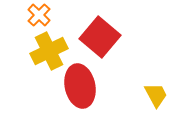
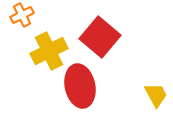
orange cross: moved 17 px left; rotated 20 degrees clockwise
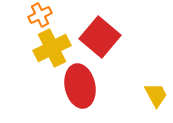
orange cross: moved 18 px right
yellow cross: moved 3 px right, 3 px up
